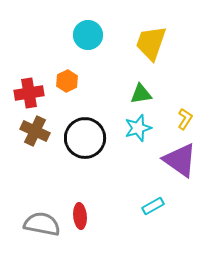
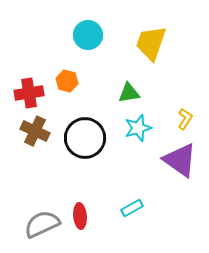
orange hexagon: rotated 20 degrees counterclockwise
green triangle: moved 12 px left, 1 px up
cyan rectangle: moved 21 px left, 2 px down
gray semicircle: rotated 36 degrees counterclockwise
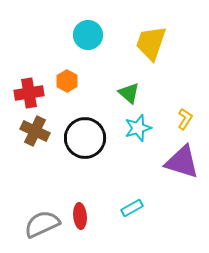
orange hexagon: rotated 15 degrees clockwise
green triangle: rotated 50 degrees clockwise
purple triangle: moved 2 px right, 2 px down; rotated 18 degrees counterclockwise
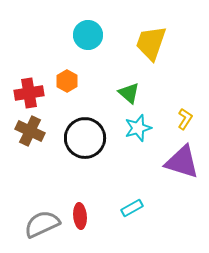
brown cross: moved 5 px left
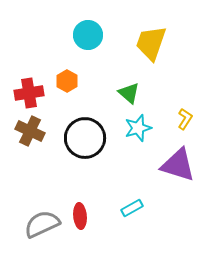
purple triangle: moved 4 px left, 3 px down
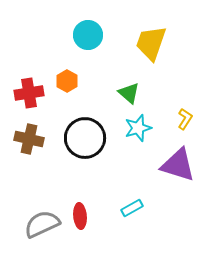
brown cross: moved 1 px left, 8 px down; rotated 12 degrees counterclockwise
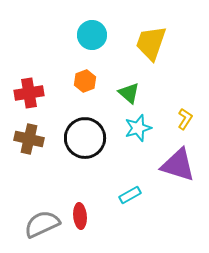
cyan circle: moved 4 px right
orange hexagon: moved 18 px right; rotated 10 degrees clockwise
cyan rectangle: moved 2 px left, 13 px up
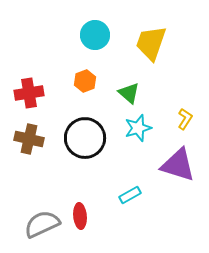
cyan circle: moved 3 px right
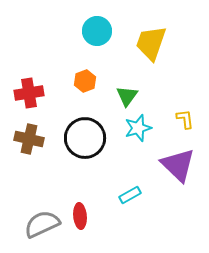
cyan circle: moved 2 px right, 4 px up
green triangle: moved 2 px left, 3 px down; rotated 25 degrees clockwise
yellow L-shape: rotated 40 degrees counterclockwise
purple triangle: rotated 27 degrees clockwise
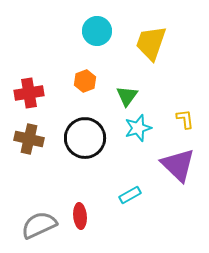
gray semicircle: moved 3 px left, 1 px down
